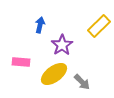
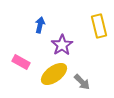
yellow rectangle: rotated 60 degrees counterclockwise
pink rectangle: rotated 24 degrees clockwise
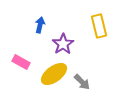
purple star: moved 1 px right, 1 px up
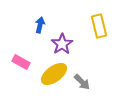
purple star: moved 1 px left
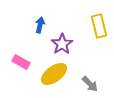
gray arrow: moved 8 px right, 2 px down
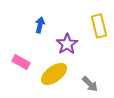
purple star: moved 5 px right
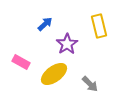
blue arrow: moved 5 px right, 1 px up; rotated 35 degrees clockwise
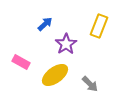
yellow rectangle: rotated 35 degrees clockwise
purple star: moved 1 px left
yellow ellipse: moved 1 px right, 1 px down
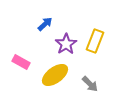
yellow rectangle: moved 4 px left, 15 px down
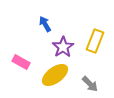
blue arrow: rotated 77 degrees counterclockwise
purple star: moved 3 px left, 3 px down
